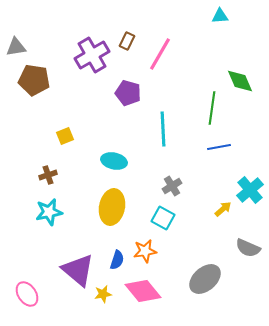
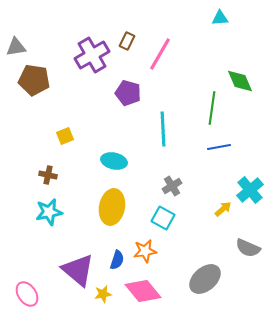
cyan triangle: moved 2 px down
brown cross: rotated 30 degrees clockwise
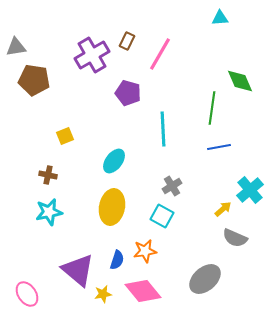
cyan ellipse: rotated 65 degrees counterclockwise
cyan square: moved 1 px left, 2 px up
gray semicircle: moved 13 px left, 10 px up
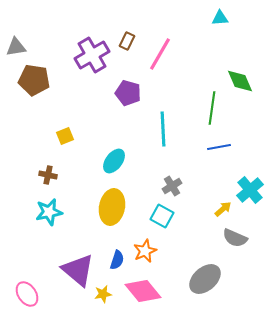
orange star: rotated 15 degrees counterclockwise
